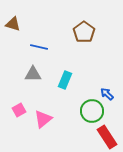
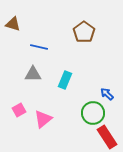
green circle: moved 1 px right, 2 px down
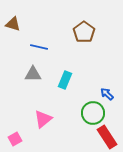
pink square: moved 4 px left, 29 px down
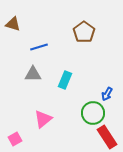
blue line: rotated 30 degrees counterclockwise
blue arrow: rotated 104 degrees counterclockwise
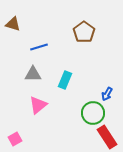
pink triangle: moved 5 px left, 14 px up
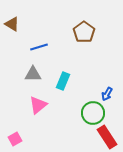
brown triangle: moved 1 px left; rotated 14 degrees clockwise
cyan rectangle: moved 2 px left, 1 px down
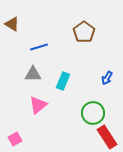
blue arrow: moved 16 px up
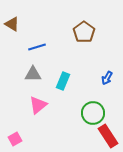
blue line: moved 2 px left
red rectangle: moved 1 px right, 1 px up
